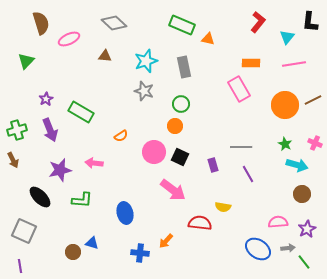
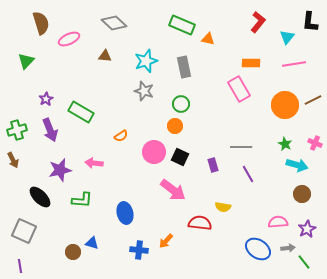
blue cross at (140, 253): moved 1 px left, 3 px up
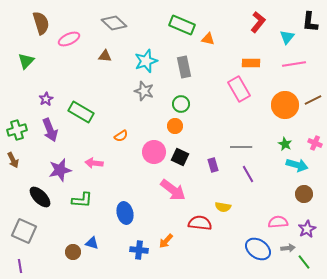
brown circle at (302, 194): moved 2 px right
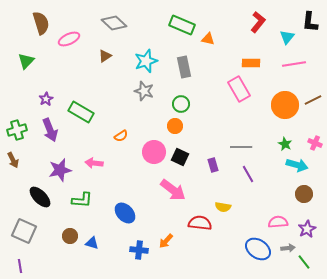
brown triangle at (105, 56): rotated 40 degrees counterclockwise
blue ellipse at (125, 213): rotated 30 degrees counterclockwise
brown circle at (73, 252): moved 3 px left, 16 px up
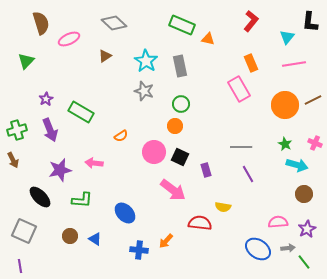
red L-shape at (258, 22): moved 7 px left, 1 px up
cyan star at (146, 61): rotated 20 degrees counterclockwise
orange rectangle at (251, 63): rotated 66 degrees clockwise
gray rectangle at (184, 67): moved 4 px left, 1 px up
purple rectangle at (213, 165): moved 7 px left, 5 px down
blue triangle at (92, 243): moved 3 px right, 4 px up; rotated 16 degrees clockwise
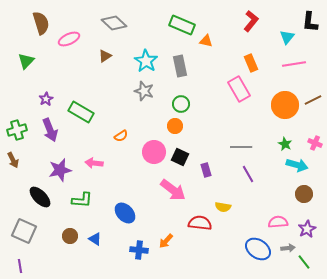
orange triangle at (208, 39): moved 2 px left, 2 px down
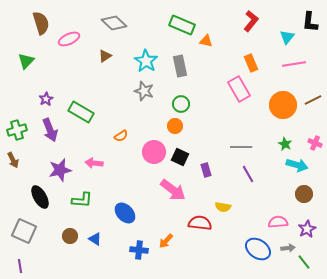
orange circle at (285, 105): moved 2 px left
black ellipse at (40, 197): rotated 15 degrees clockwise
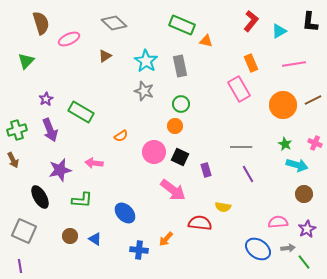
cyan triangle at (287, 37): moved 8 px left, 6 px up; rotated 21 degrees clockwise
orange arrow at (166, 241): moved 2 px up
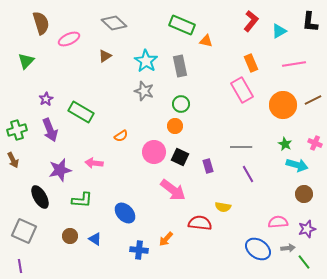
pink rectangle at (239, 89): moved 3 px right, 1 px down
purple rectangle at (206, 170): moved 2 px right, 4 px up
purple star at (307, 229): rotated 12 degrees clockwise
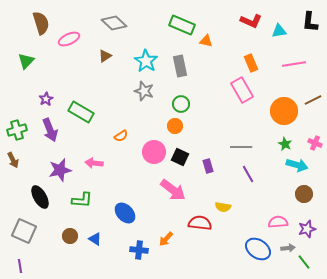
red L-shape at (251, 21): rotated 75 degrees clockwise
cyan triangle at (279, 31): rotated 21 degrees clockwise
orange circle at (283, 105): moved 1 px right, 6 px down
